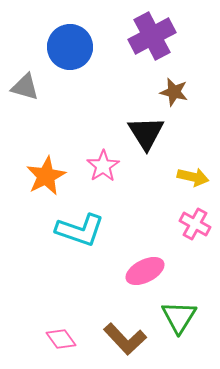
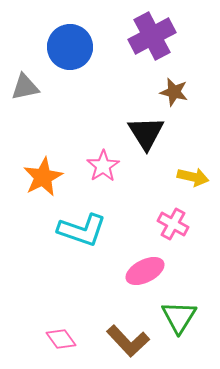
gray triangle: rotated 28 degrees counterclockwise
orange star: moved 3 px left, 1 px down
pink cross: moved 22 px left
cyan L-shape: moved 2 px right
brown L-shape: moved 3 px right, 2 px down
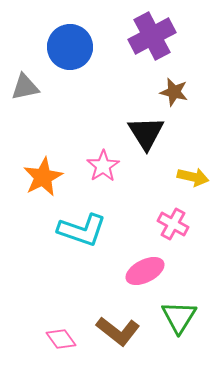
brown L-shape: moved 10 px left, 10 px up; rotated 9 degrees counterclockwise
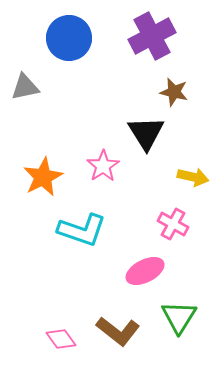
blue circle: moved 1 px left, 9 px up
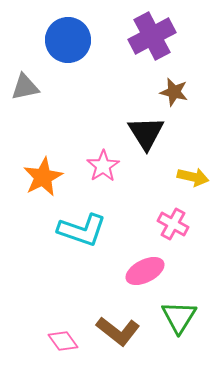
blue circle: moved 1 px left, 2 px down
pink diamond: moved 2 px right, 2 px down
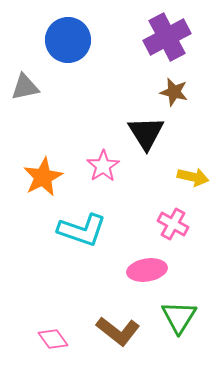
purple cross: moved 15 px right, 1 px down
pink ellipse: moved 2 px right, 1 px up; rotated 18 degrees clockwise
pink diamond: moved 10 px left, 2 px up
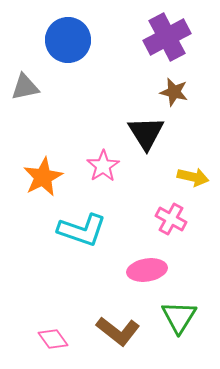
pink cross: moved 2 px left, 5 px up
